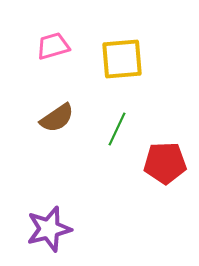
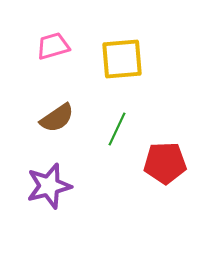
purple star: moved 43 px up
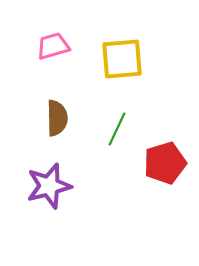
brown semicircle: rotated 57 degrees counterclockwise
red pentagon: rotated 15 degrees counterclockwise
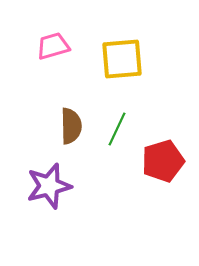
brown semicircle: moved 14 px right, 8 px down
red pentagon: moved 2 px left, 2 px up
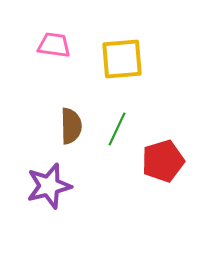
pink trapezoid: moved 1 px right, 1 px up; rotated 24 degrees clockwise
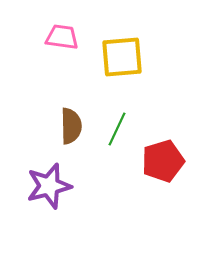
pink trapezoid: moved 8 px right, 8 px up
yellow square: moved 2 px up
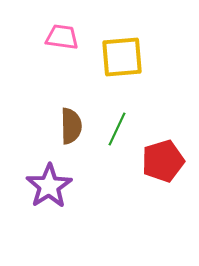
purple star: rotated 18 degrees counterclockwise
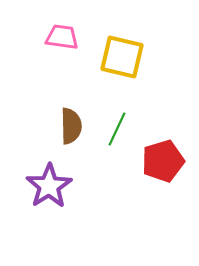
yellow square: rotated 18 degrees clockwise
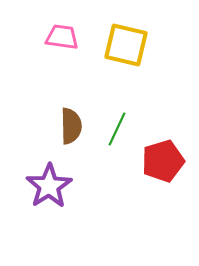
yellow square: moved 4 px right, 12 px up
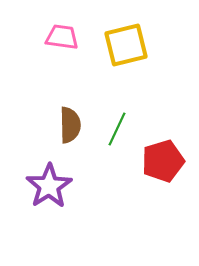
yellow square: rotated 27 degrees counterclockwise
brown semicircle: moved 1 px left, 1 px up
